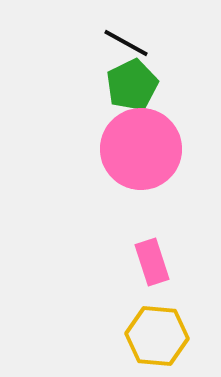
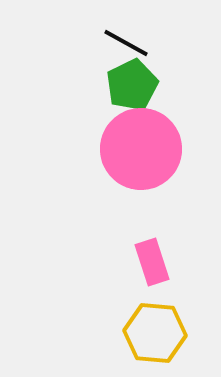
yellow hexagon: moved 2 px left, 3 px up
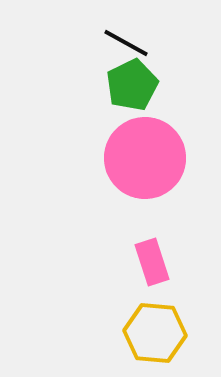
pink circle: moved 4 px right, 9 px down
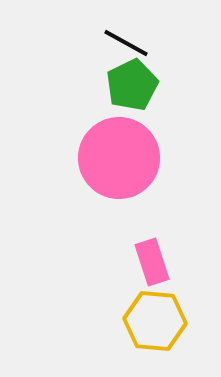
pink circle: moved 26 px left
yellow hexagon: moved 12 px up
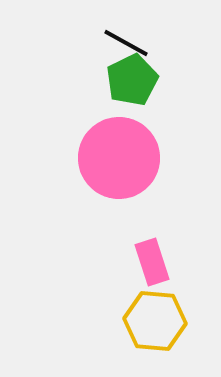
green pentagon: moved 5 px up
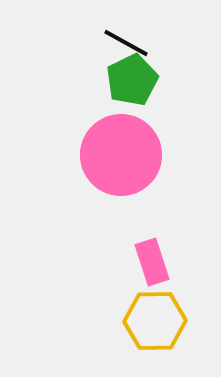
pink circle: moved 2 px right, 3 px up
yellow hexagon: rotated 6 degrees counterclockwise
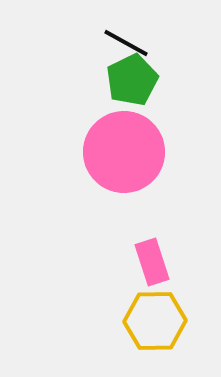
pink circle: moved 3 px right, 3 px up
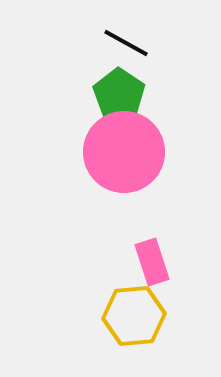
green pentagon: moved 13 px left, 14 px down; rotated 12 degrees counterclockwise
yellow hexagon: moved 21 px left, 5 px up; rotated 4 degrees counterclockwise
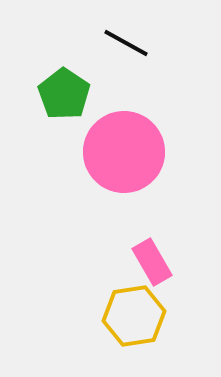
green pentagon: moved 55 px left
pink rectangle: rotated 12 degrees counterclockwise
yellow hexagon: rotated 4 degrees counterclockwise
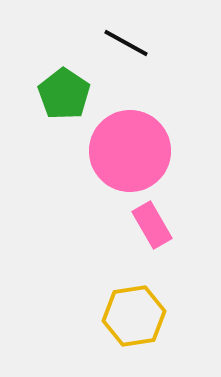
pink circle: moved 6 px right, 1 px up
pink rectangle: moved 37 px up
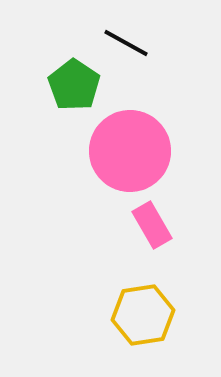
green pentagon: moved 10 px right, 9 px up
yellow hexagon: moved 9 px right, 1 px up
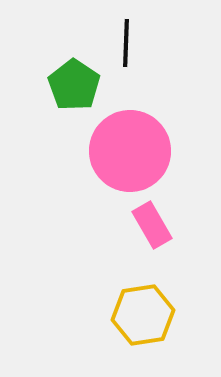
black line: rotated 63 degrees clockwise
